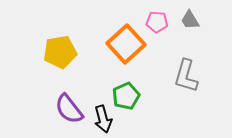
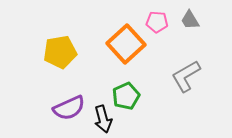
gray L-shape: rotated 44 degrees clockwise
purple semicircle: moved 1 px up; rotated 76 degrees counterclockwise
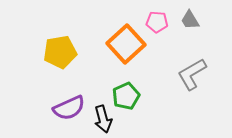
gray L-shape: moved 6 px right, 2 px up
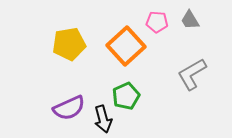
orange square: moved 2 px down
yellow pentagon: moved 9 px right, 8 px up
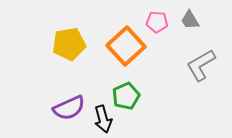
gray L-shape: moved 9 px right, 9 px up
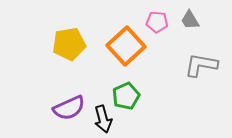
gray L-shape: rotated 40 degrees clockwise
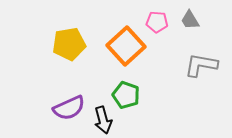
green pentagon: moved 1 px up; rotated 28 degrees counterclockwise
black arrow: moved 1 px down
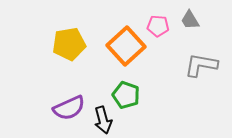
pink pentagon: moved 1 px right, 4 px down
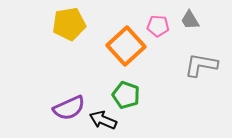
yellow pentagon: moved 20 px up
black arrow: rotated 128 degrees clockwise
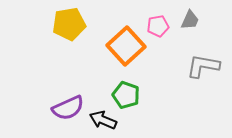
gray trapezoid: rotated 125 degrees counterclockwise
pink pentagon: rotated 15 degrees counterclockwise
gray L-shape: moved 2 px right, 1 px down
purple semicircle: moved 1 px left
